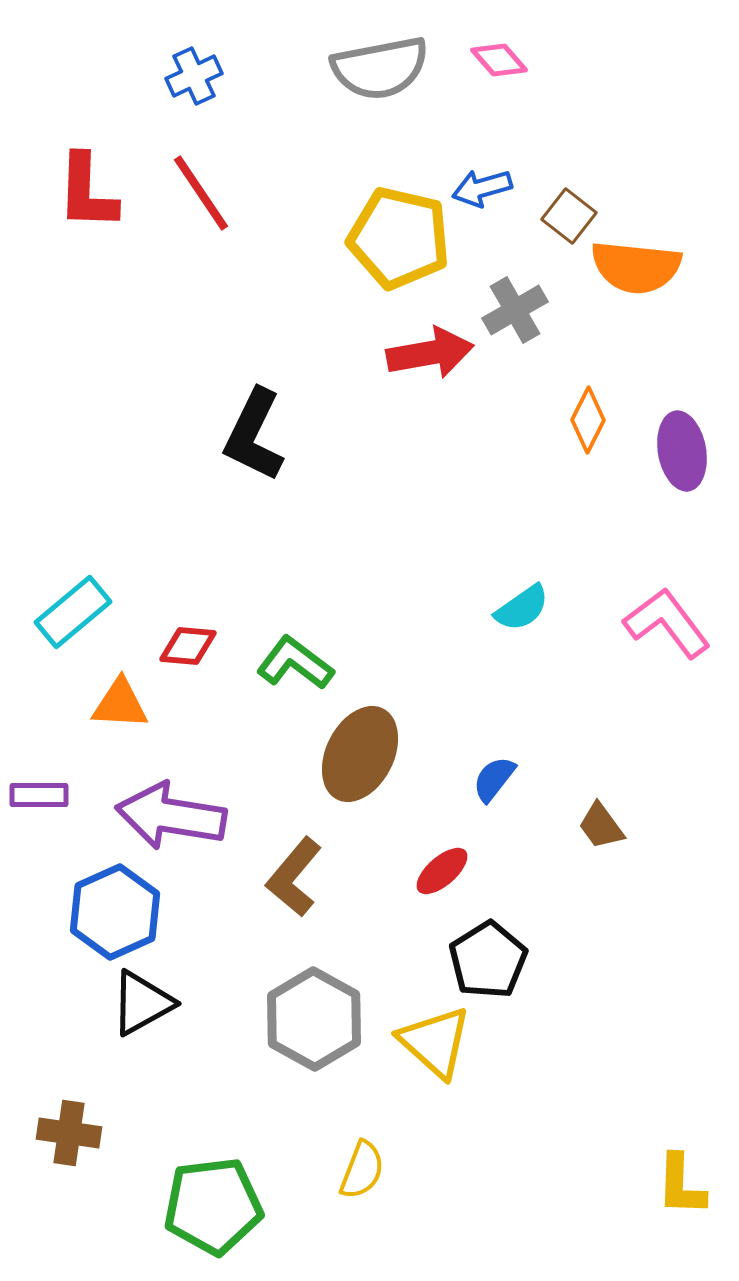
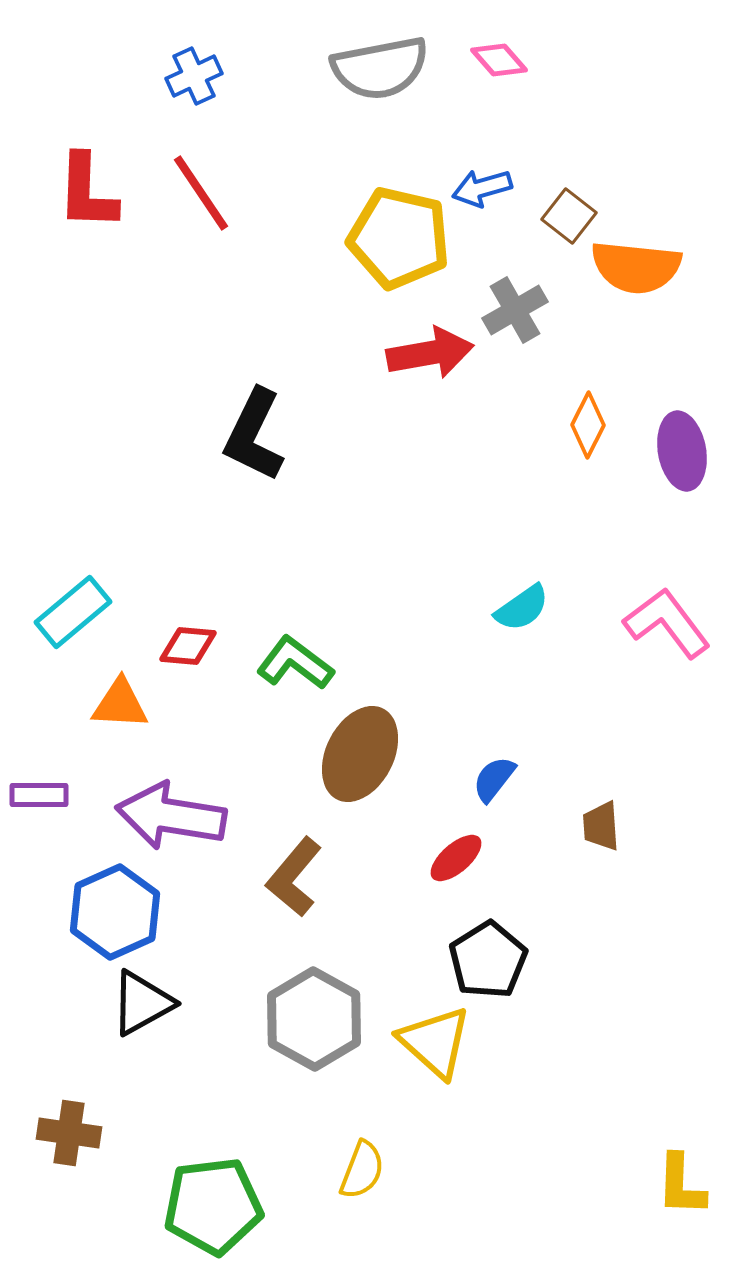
orange diamond: moved 5 px down
brown trapezoid: rotated 32 degrees clockwise
red ellipse: moved 14 px right, 13 px up
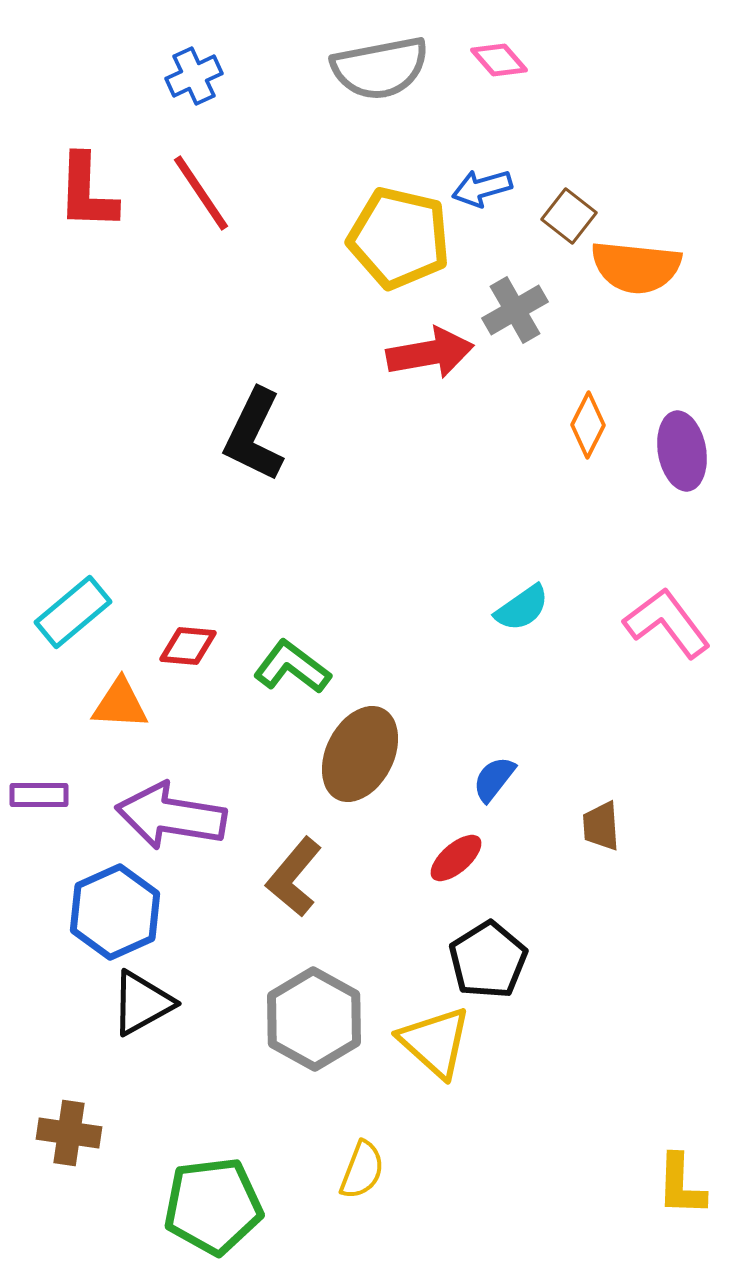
green L-shape: moved 3 px left, 4 px down
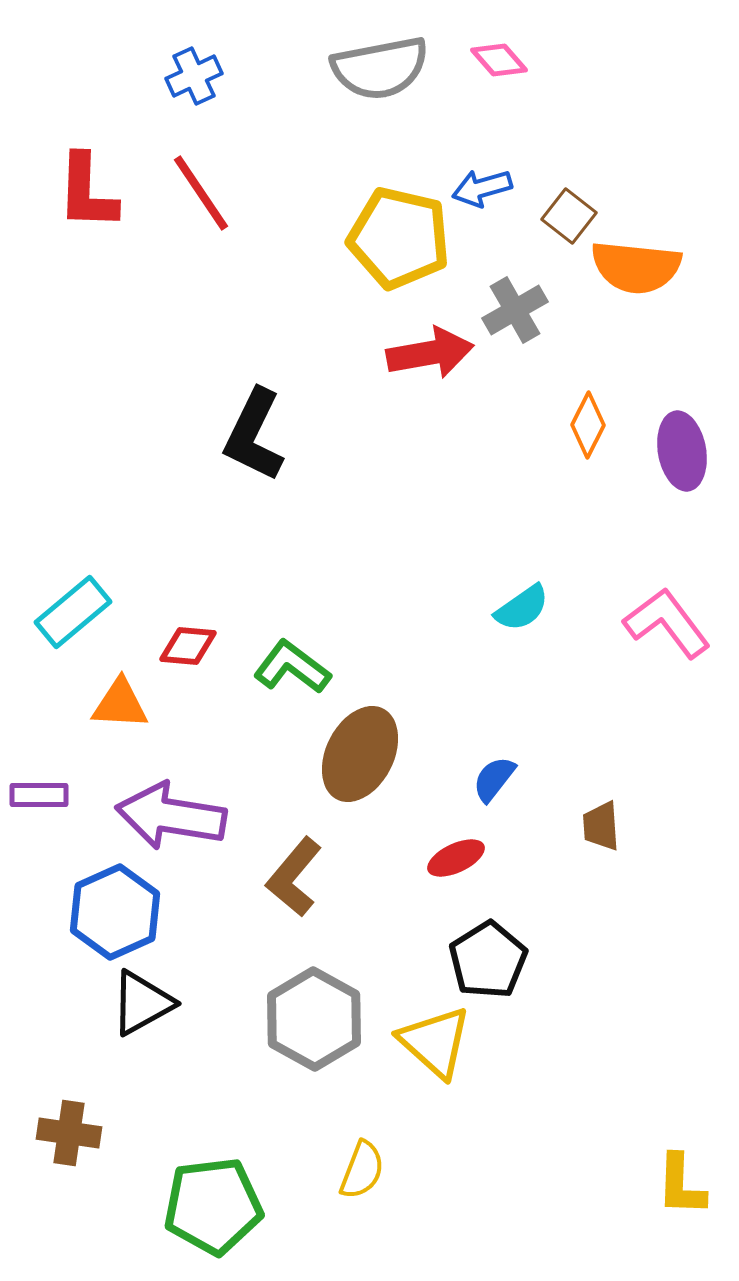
red ellipse: rotated 16 degrees clockwise
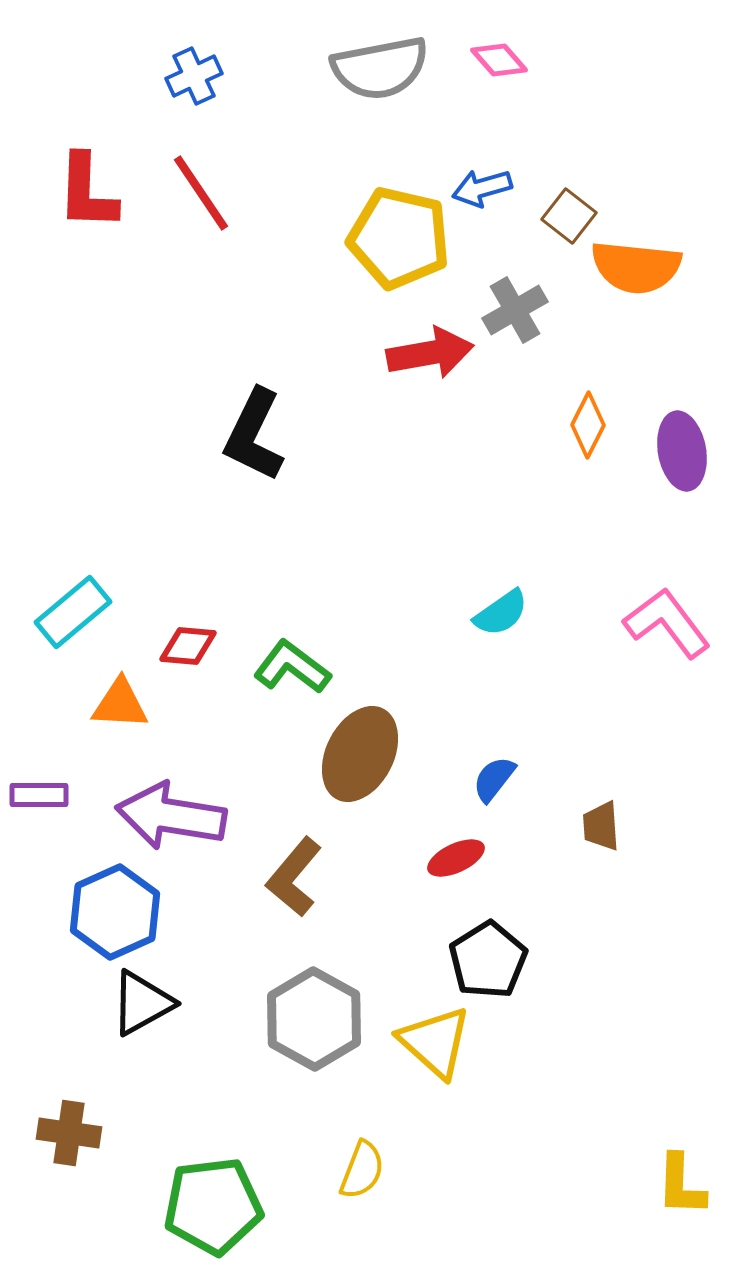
cyan semicircle: moved 21 px left, 5 px down
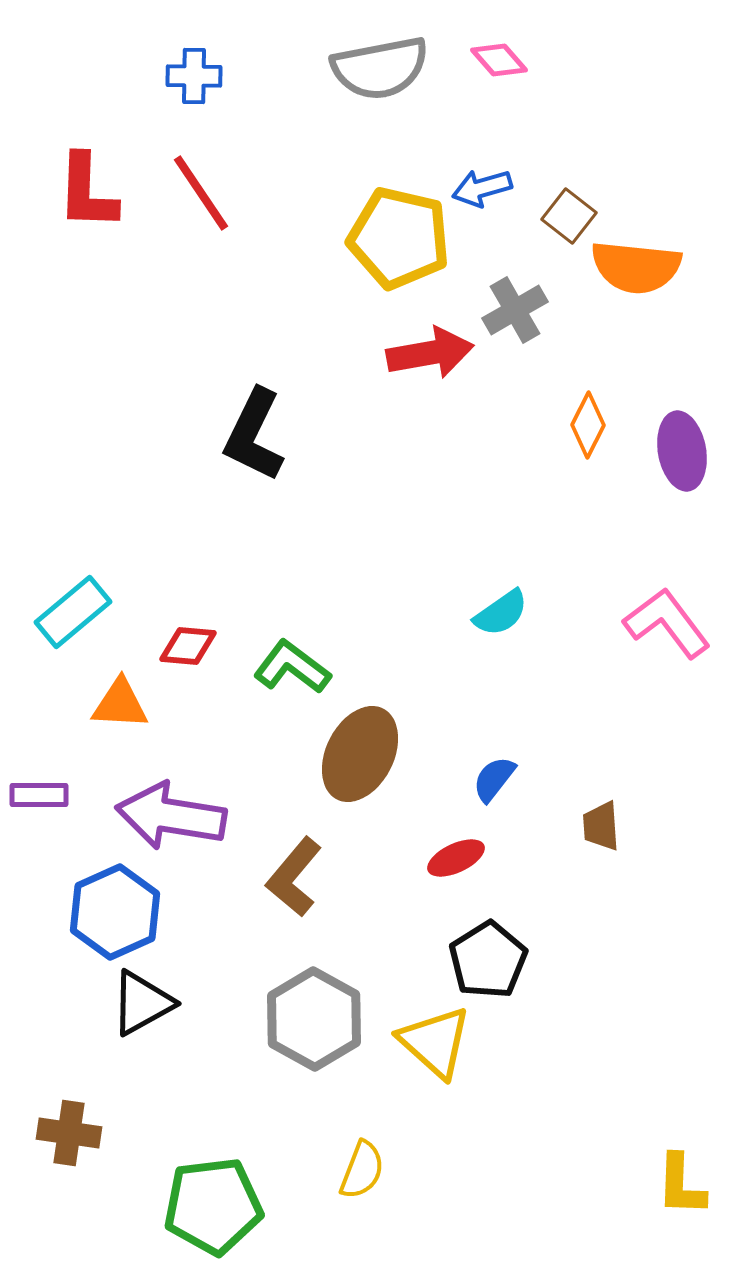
blue cross: rotated 26 degrees clockwise
